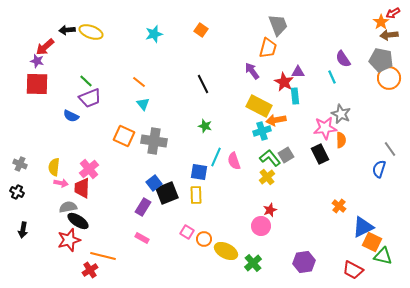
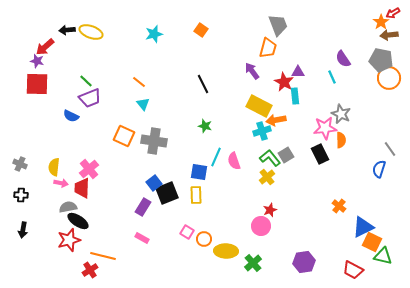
black cross at (17, 192): moved 4 px right, 3 px down; rotated 24 degrees counterclockwise
yellow ellipse at (226, 251): rotated 25 degrees counterclockwise
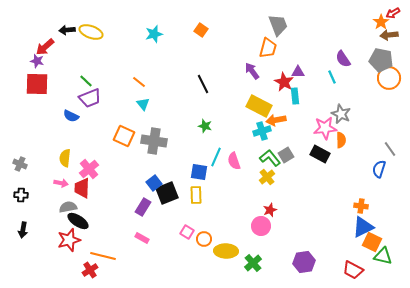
black rectangle at (320, 154): rotated 36 degrees counterclockwise
yellow semicircle at (54, 167): moved 11 px right, 9 px up
orange cross at (339, 206): moved 22 px right; rotated 32 degrees counterclockwise
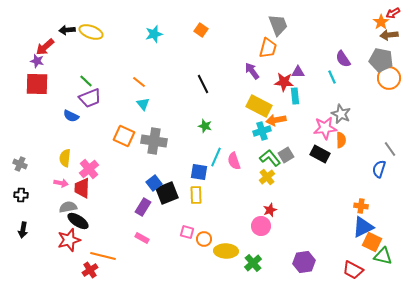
red star at (284, 82): rotated 24 degrees counterclockwise
pink square at (187, 232): rotated 16 degrees counterclockwise
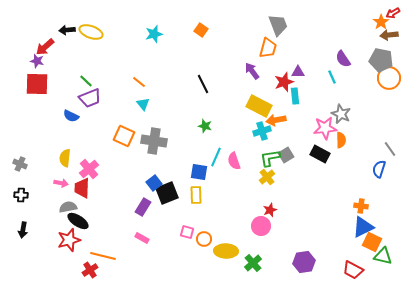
red star at (284, 82): rotated 24 degrees counterclockwise
green L-shape at (270, 158): rotated 60 degrees counterclockwise
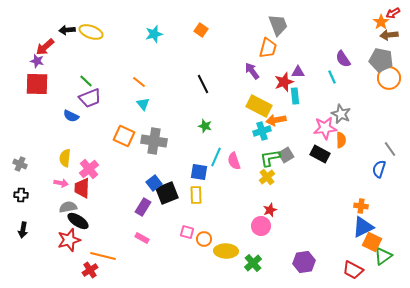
green triangle at (383, 256): rotated 48 degrees counterclockwise
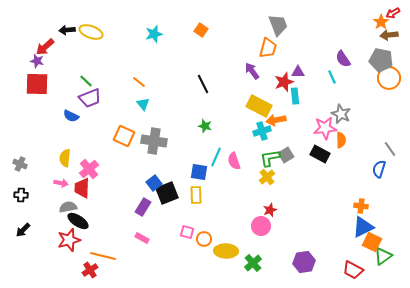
black arrow at (23, 230): rotated 35 degrees clockwise
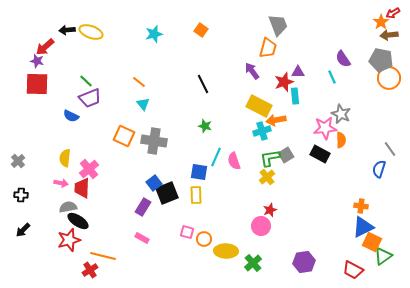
gray cross at (20, 164): moved 2 px left, 3 px up; rotated 24 degrees clockwise
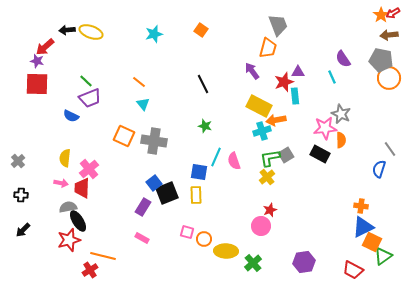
orange star at (381, 22): moved 7 px up
black ellipse at (78, 221): rotated 25 degrees clockwise
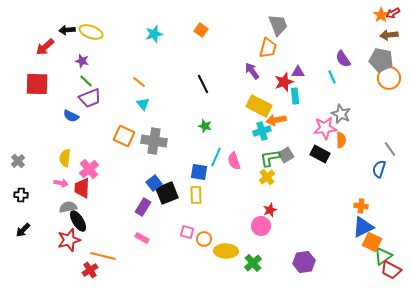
purple star at (37, 61): moved 45 px right
red trapezoid at (353, 270): moved 38 px right
